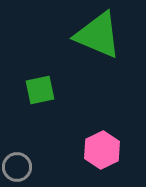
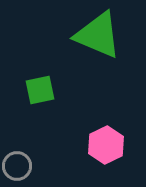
pink hexagon: moved 4 px right, 5 px up
gray circle: moved 1 px up
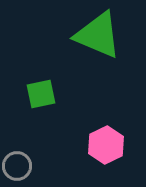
green square: moved 1 px right, 4 px down
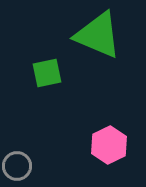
green square: moved 6 px right, 21 px up
pink hexagon: moved 3 px right
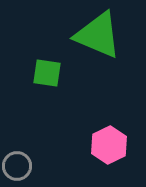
green square: rotated 20 degrees clockwise
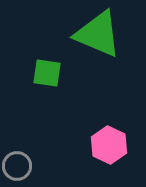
green triangle: moved 1 px up
pink hexagon: rotated 9 degrees counterclockwise
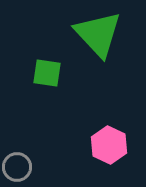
green triangle: rotated 24 degrees clockwise
gray circle: moved 1 px down
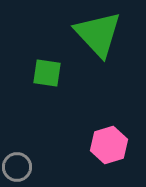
pink hexagon: rotated 18 degrees clockwise
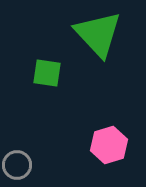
gray circle: moved 2 px up
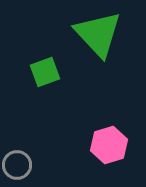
green square: moved 2 px left, 1 px up; rotated 28 degrees counterclockwise
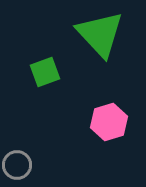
green triangle: moved 2 px right
pink hexagon: moved 23 px up
